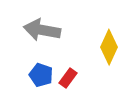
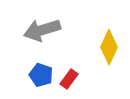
gray arrow: rotated 27 degrees counterclockwise
red rectangle: moved 1 px right, 1 px down
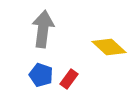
gray arrow: moved 1 px right, 1 px up; rotated 114 degrees clockwise
yellow diamond: rotated 72 degrees counterclockwise
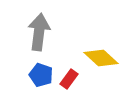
gray arrow: moved 4 px left, 3 px down
yellow diamond: moved 8 px left, 11 px down
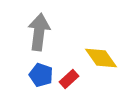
yellow diamond: rotated 12 degrees clockwise
red rectangle: rotated 12 degrees clockwise
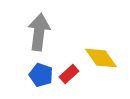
red rectangle: moved 5 px up
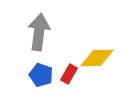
yellow diamond: moved 4 px left; rotated 56 degrees counterclockwise
red rectangle: rotated 18 degrees counterclockwise
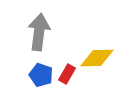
red rectangle: moved 2 px left
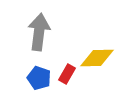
blue pentagon: moved 2 px left, 3 px down
